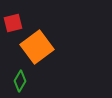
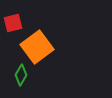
green diamond: moved 1 px right, 6 px up
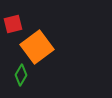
red square: moved 1 px down
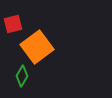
green diamond: moved 1 px right, 1 px down
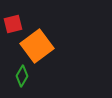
orange square: moved 1 px up
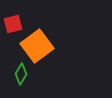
green diamond: moved 1 px left, 2 px up
